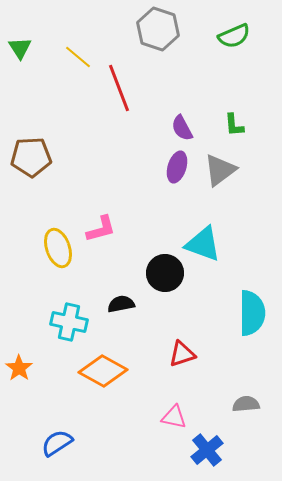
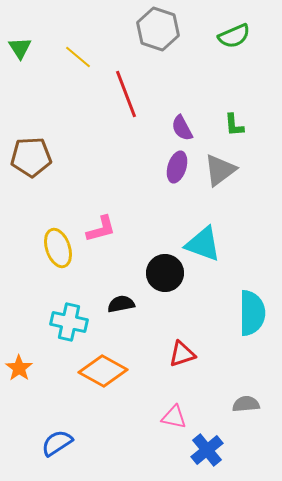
red line: moved 7 px right, 6 px down
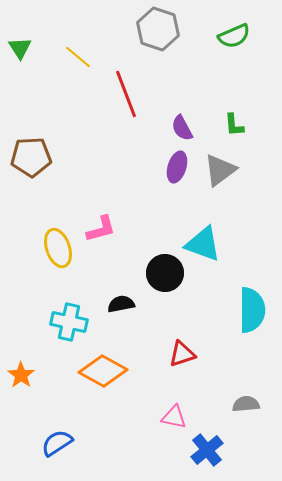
cyan semicircle: moved 3 px up
orange star: moved 2 px right, 7 px down
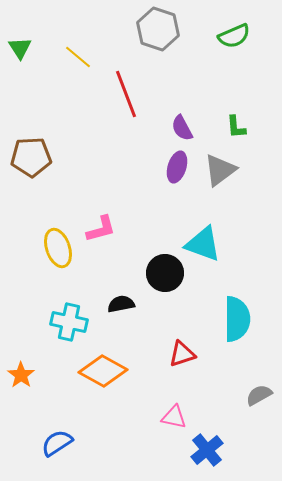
green L-shape: moved 2 px right, 2 px down
cyan semicircle: moved 15 px left, 9 px down
gray semicircle: moved 13 px right, 9 px up; rotated 24 degrees counterclockwise
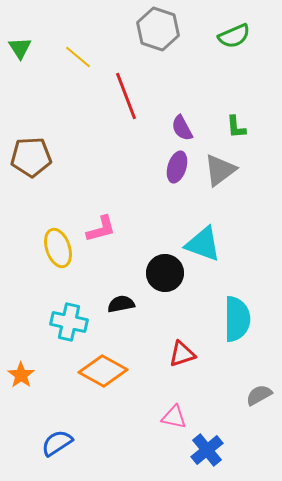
red line: moved 2 px down
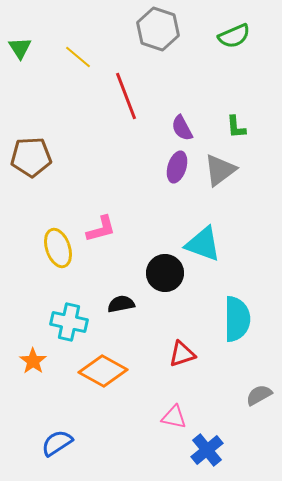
orange star: moved 12 px right, 14 px up
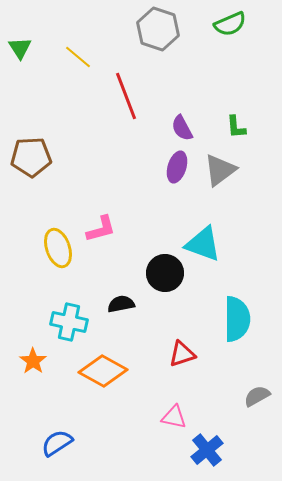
green semicircle: moved 4 px left, 12 px up
gray semicircle: moved 2 px left, 1 px down
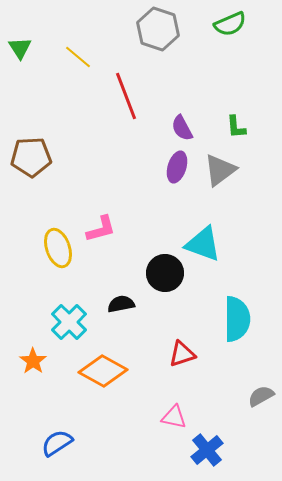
cyan cross: rotated 33 degrees clockwise
gray semicircle: moved 4 px right
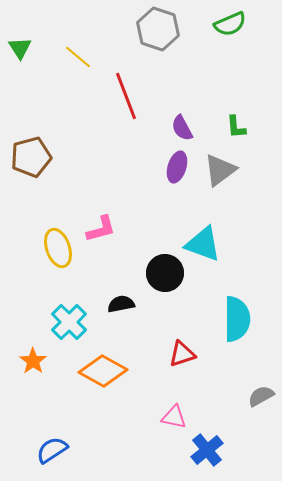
brown pentagon: rotated 12 degrees counterclockwise
blue semicircle: moved 5 px left, 7 px down
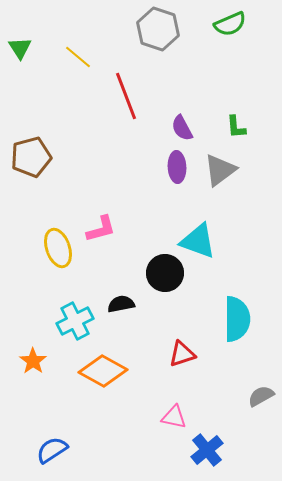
purple ellipse: rotated 20 degrees counterclockwise
cyan triangle: moved 5 px left, 3 px up
cyan cross: moved 6 px right, 1 px up; rotated 18 degrees clockwise
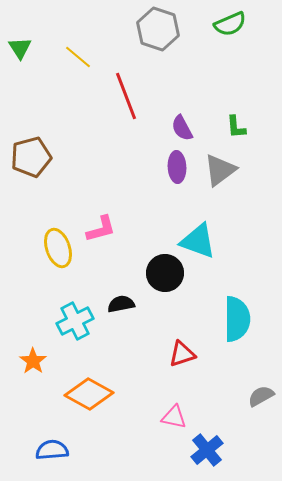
orange diamond: moved 14 px left, 23 px down
blue semicircle: rotated 28 degrees clockwise
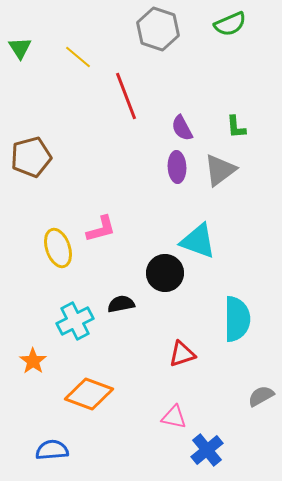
orange diamond: rotated 9 degrees counterclockwise
